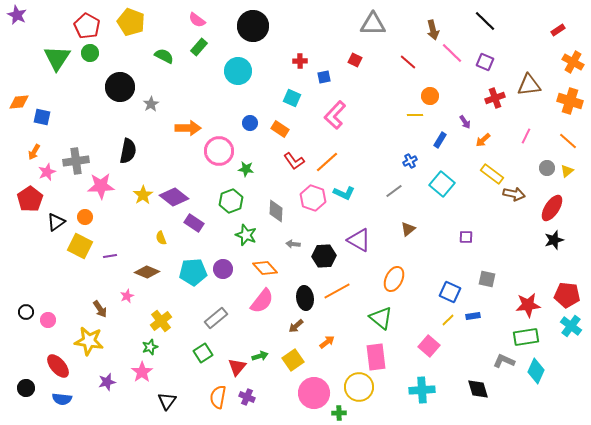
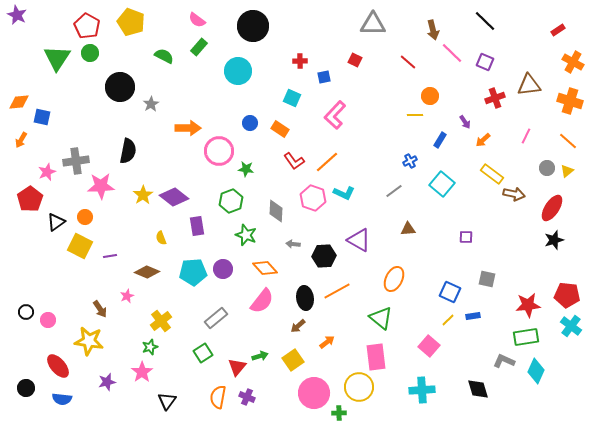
orange arrow at (34, 152): moved 13 px left, 12 px up
purple rectangle at (194, 223): moved 3 px right, 3 px down; rotated 48 degrees clockwise
brown triangle at (408, 229): rotated 35 degrees clockwise
brown arrow at (296, 326): moved 2 px right
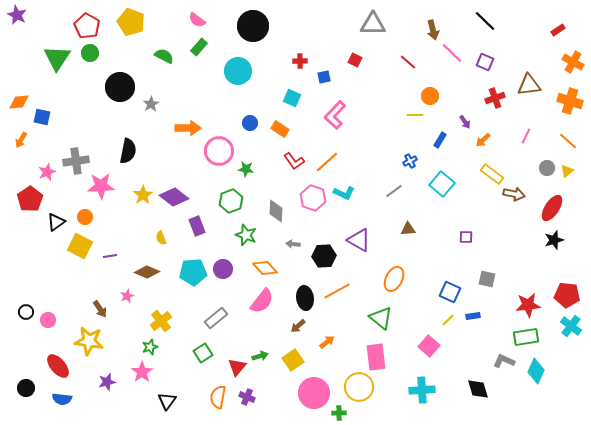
purple rectangle at (197, 226): rotated 12 degrees counterclockwise
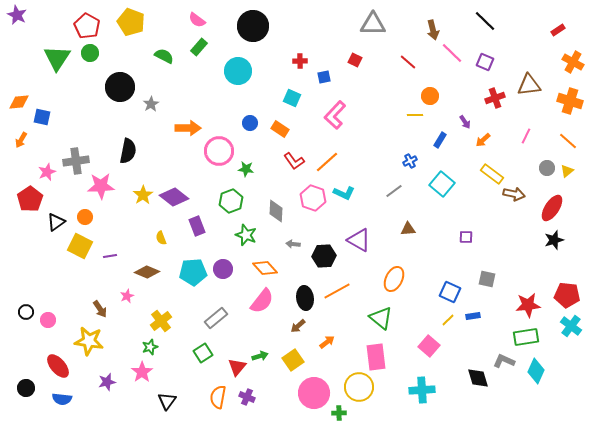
black diamond at (478, 389): moved 11 px up
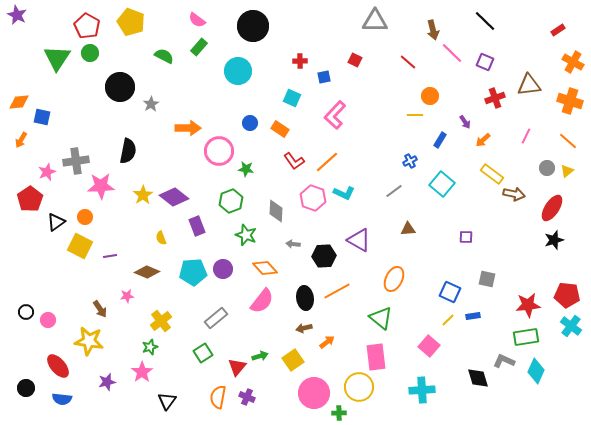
gray triangle at (373, 24): moved 2 px right, 3 px up
pink star at (127, 296): rotated 16 degrees clockwise
brown arrow at (298, 326): moved 6 px right, 2 px down; rotated 28 degrees clockwise
